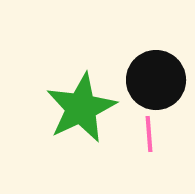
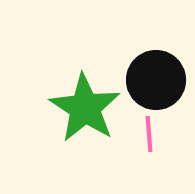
green star: moved 4 px right; rotated 14 degrees counterclockwise
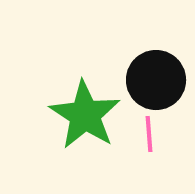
green star: moved 7 px down
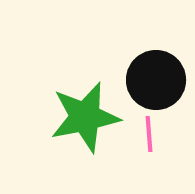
green star: moved 2 px down; rotated 28 degrees clockwise
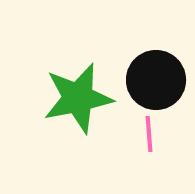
green star: moved 7 px left, 19 px up
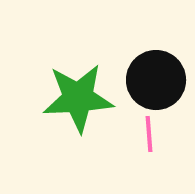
green star: rotated 8 degrees clockwise
